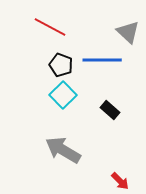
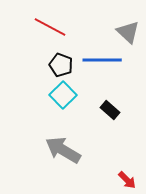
red arrow: moved 7 px right, 1 px up
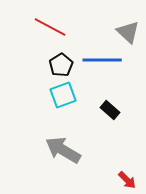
black pentagon: rotated 20 degrees clockwise
cyan square: rotated 24 degrees clockwise
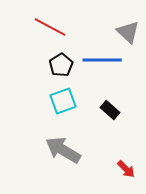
cyan square: moved 6 px down
red arrow: moved 1 px left, 11 px up
